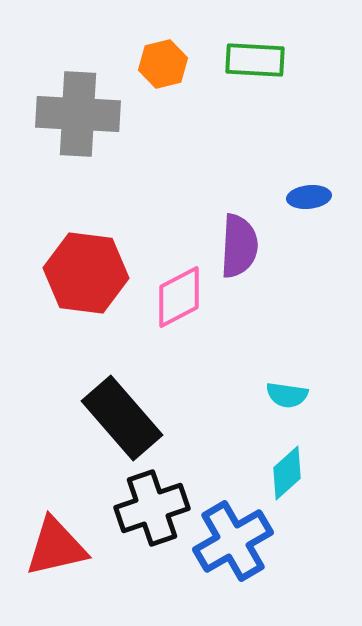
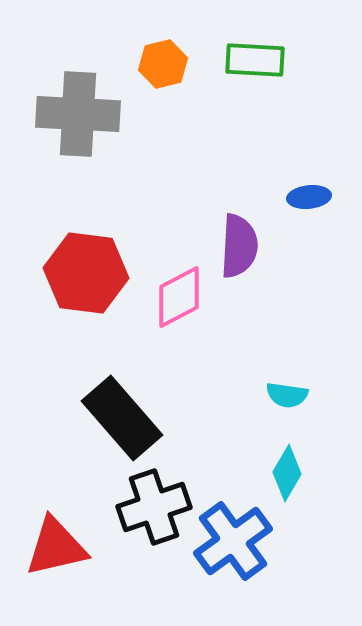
cyan diamond: rotated 18 degrees counterclockwise
black cross: moved 2 px right, 1 px up
blue cross: rotated 6 degrees counterclockwise
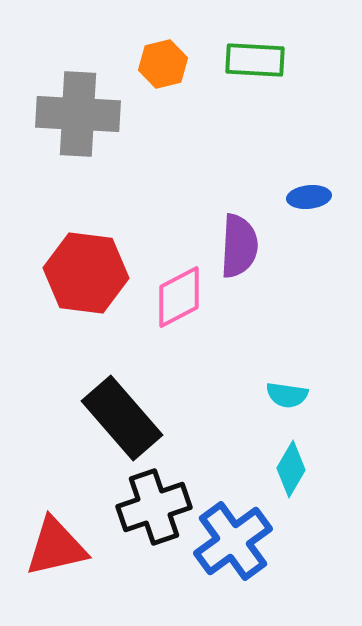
cyan diamond: moved 4 px right, 4 px up
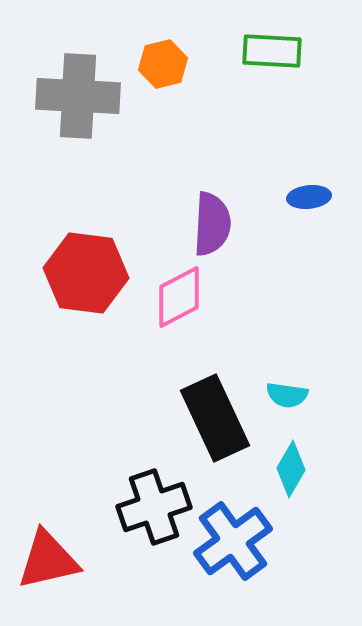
green rectangle: moved 17 px right, 9 px up
gray cross: moved 18 px up
purple semicircle: moved 27 px left, 22 px up
black rectangle: moved 93 px right; rotated 16 degrees clockwise
red triangle: moved 8 px left, 13 px down
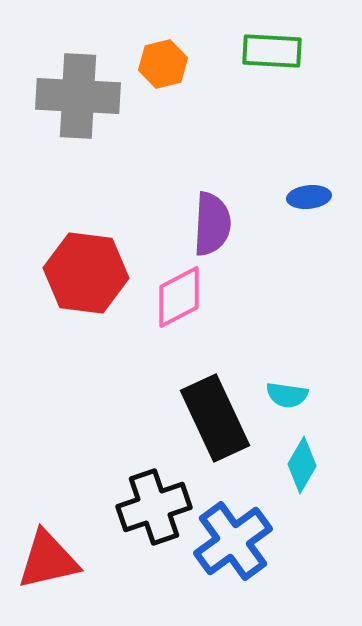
cyan diamond: moved 11 px right, 4 px up
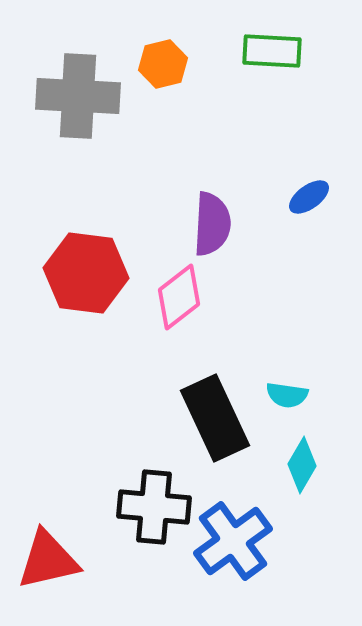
blue ellipse: rotated 30 degrees counterclockwise
pink diamond: rotated 10 degrees counterclockwise
black cross: rotated 24 degrees clockwise
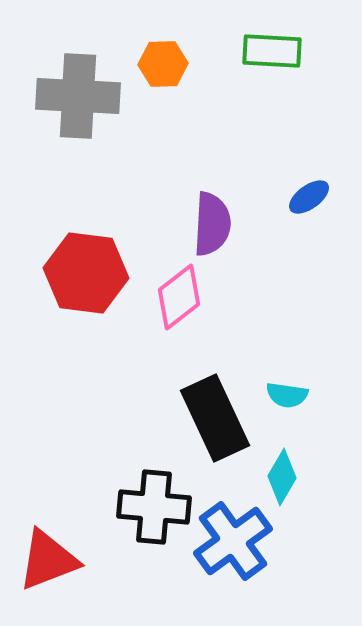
orange hexagon: rotated 12 degrees clockwise
cyan diamond: moved 20 px left, 12 px down
red triangle: rotated 8 degrees counterclockwise
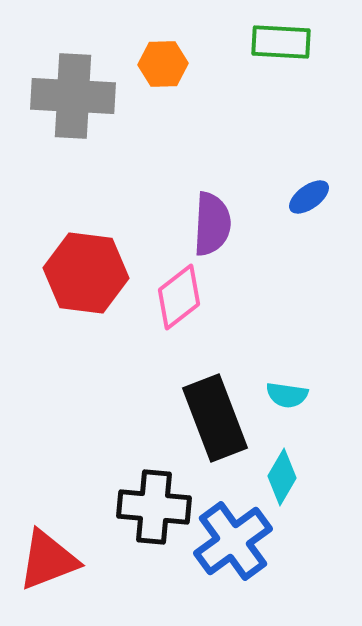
green rectangle: moved 9 px right, 9 px up
gray cross: moved 5 px left
black rectangle: rotated 4 degrees clockwise
